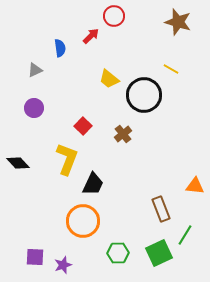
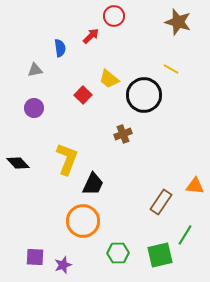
gray triangle: rotated 14 degrees clockwise
red square: moved 31 px up
brown cross: rotated 18 degrees clockwise
brown rectangle: moved 7 px up; rotated 55 degrees clockwise
green square: moved 1 px right, 2 px down; rotated 12 degrees clockwise
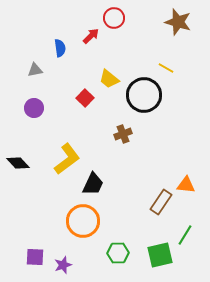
red circle: moved 2 px down
yellow line: moved 5 px left, 1 px up
red square: moved 2 px right, 3 px down
yellow L-shape: rotated 32 degrees clockwise
orange triangle: moved 9 px left, 1 px up
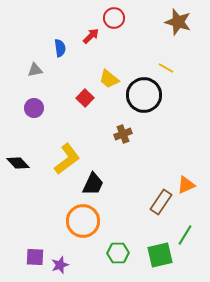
orange triangle: rotated 30 degrees counterclockwise
purple star: moved 3 px left
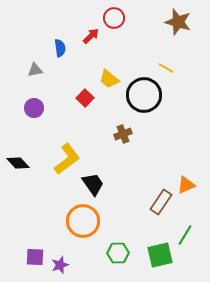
black trapezoid: rotated 60 degrees counterclockwise
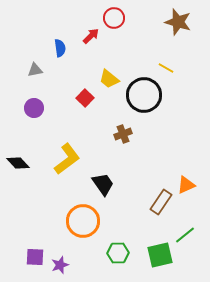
black trapezoid: moved 10 px right
green line: rotated 20 degrees clockwise
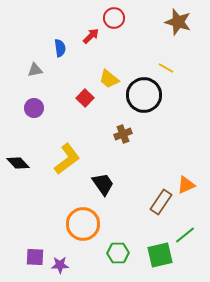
orange circle: moved 3 px down
purple star: rotated 18 degrees clockwise
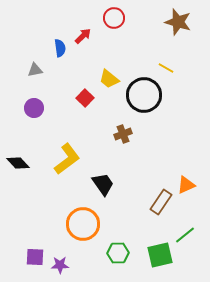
red arrow: moved 8 px left
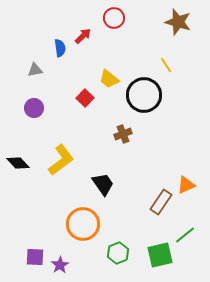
yellow line: moved 3 px up; rotated 28 degrees clockwise
yellow L-shape: moved 6 px left, 1 px down
green hexagon: rotated 20 degrees counterclockwise
purple star: rotated 30 degrees counterclockwise
